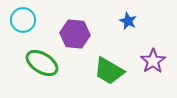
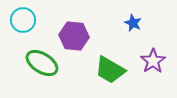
blue star: moved 5 px right, 2 px down
purple hexagon: moved 1 px left, 2 px down
green trapezoid: moved 1 px right, 1 px up
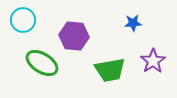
blue star: rotated 30 degrees counterclockwise
green trapezoid: rotated 40 degrees counterclockwise
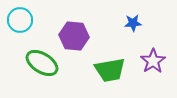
cyan circle: moved 3 px left
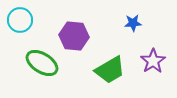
green trapezoid: rotated 20 degrees counterclockwise
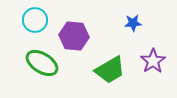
cyan circle: moved 15 px right
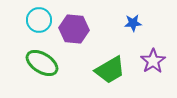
cyan circle: moved 4 px right
purple hexagon: moved 7 px up
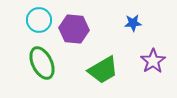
green ellipse: rotated 32 degrees clockwise
green trapezoid: moved 7 px left
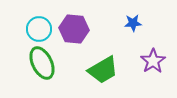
cyan circle: moved 9 px down
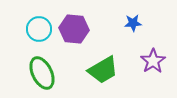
green ellipse: moved 10 px down
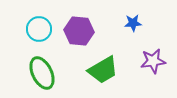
purple hexagon: moved 5 px right, 2 px down
purple star: rotated 25 degrees clockwise
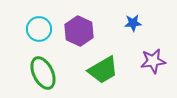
purple hexagon: rotated 20 degrees clockwise
green ellipse: moved 1 px right
